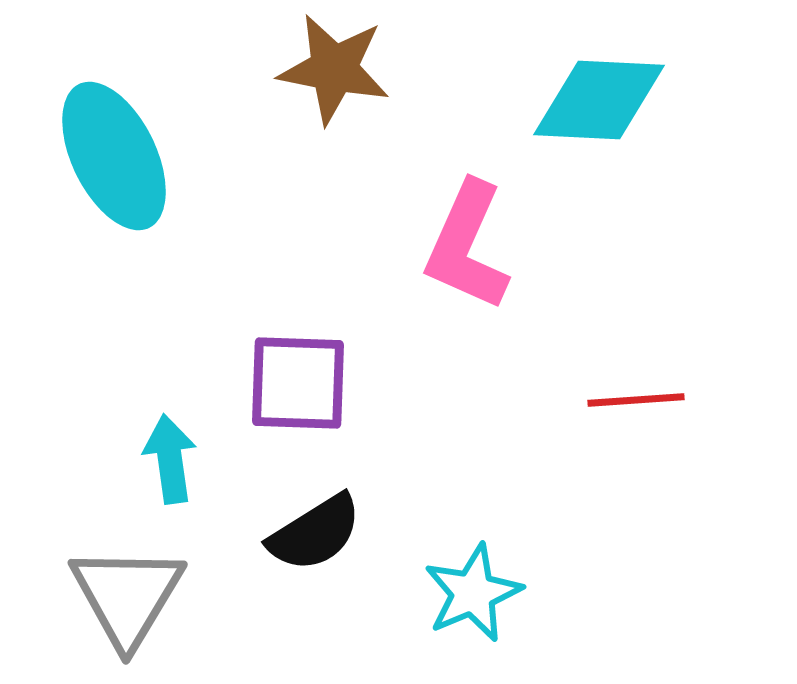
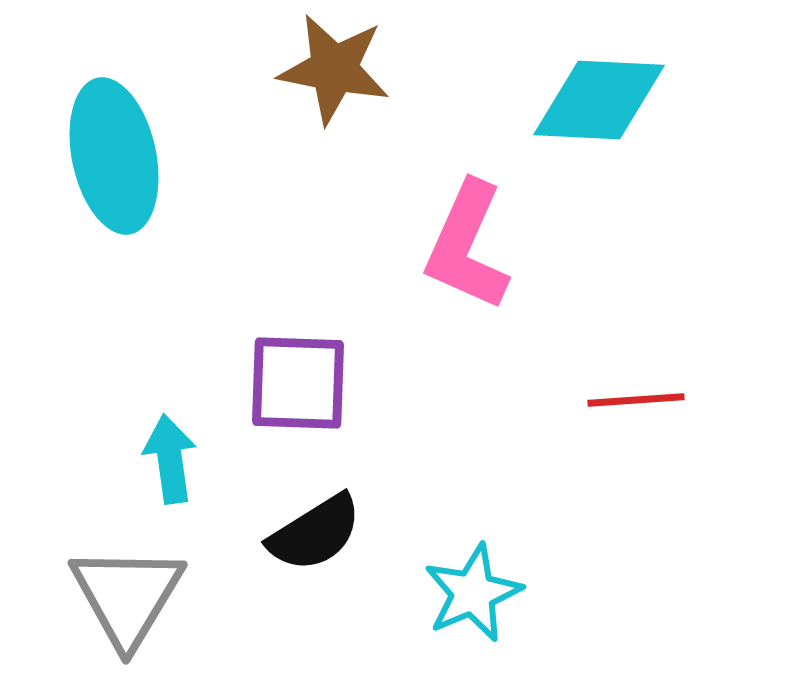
cyan ellipse: rotated 14 degrees clockwise
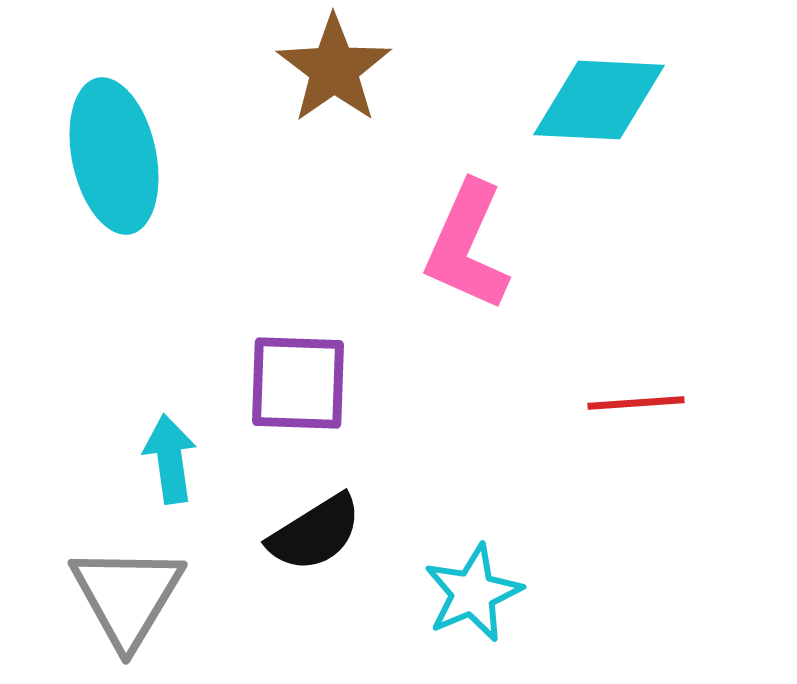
brown star: rotated 26 degrees clockwise
red line: moved 3 px down
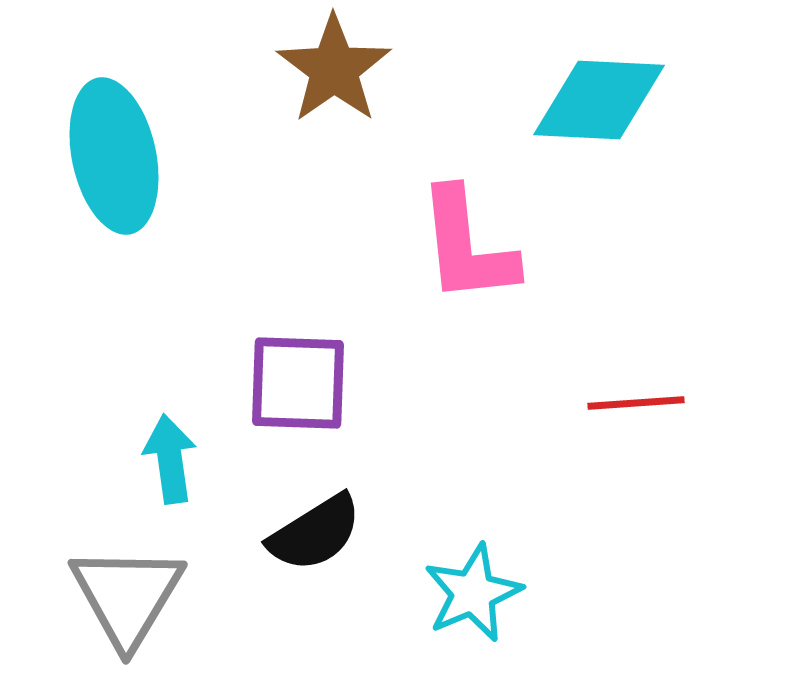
pink L-shape: rotated 30 degrees counterclockwise
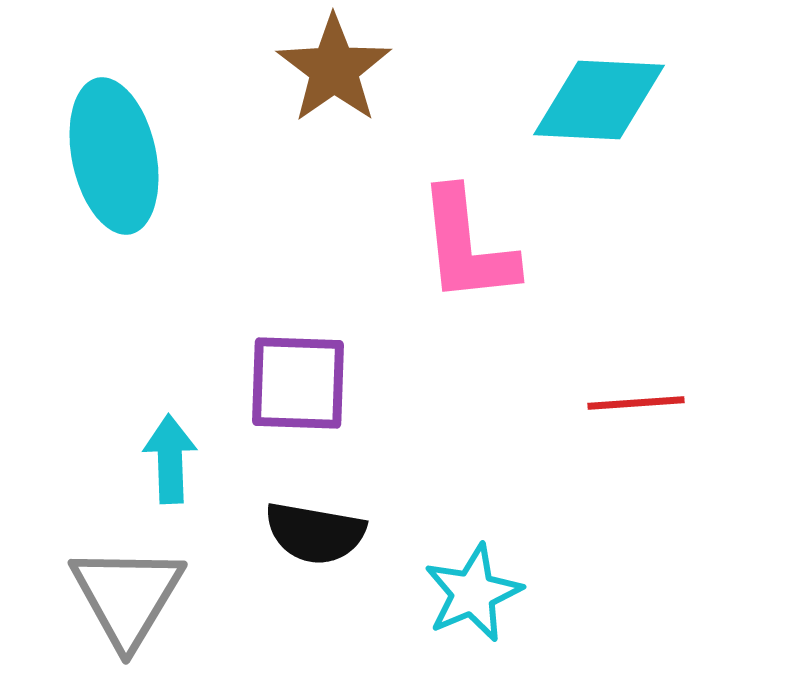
cyan arrow: rotated 6 degrees clockwise
black semicircle: rotated 42 degrees clockwise
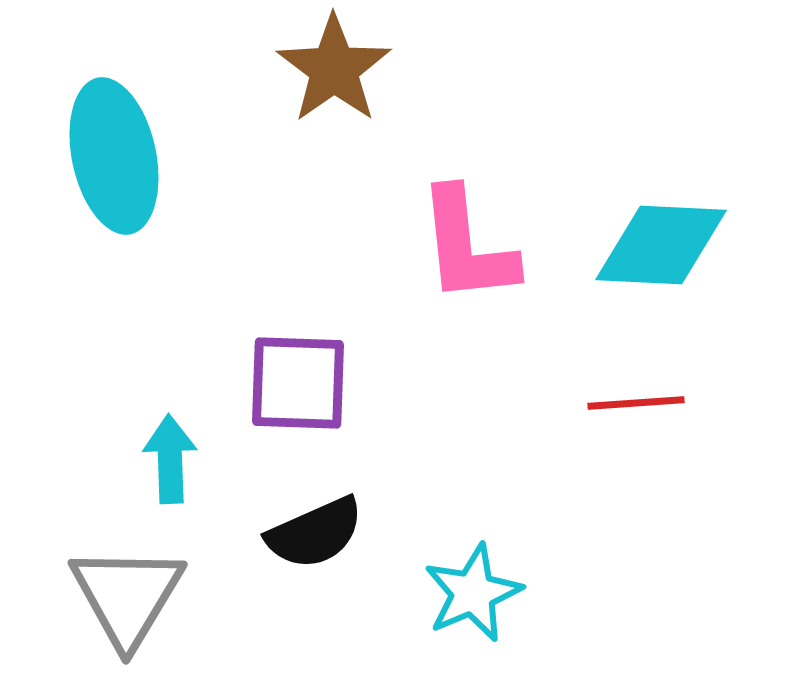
cyan diamond: moved 62 px right, 145 px down
black semicircle: rotated 34 degrees counterclockwise
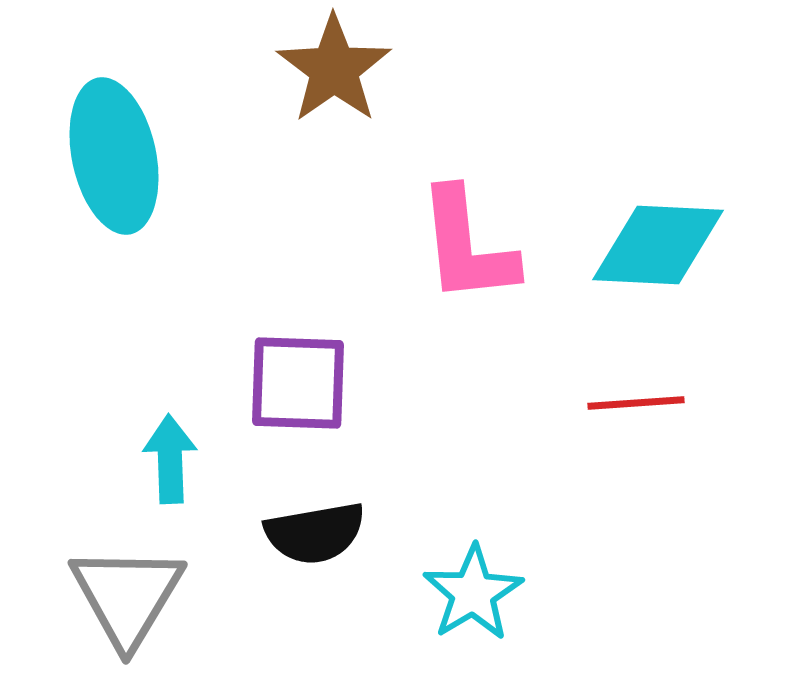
cyan diamond: moved 3 px left
black semicircle: rotated 14 degrees clockwise
cyan star: rotated 8 degrees counterclockwise
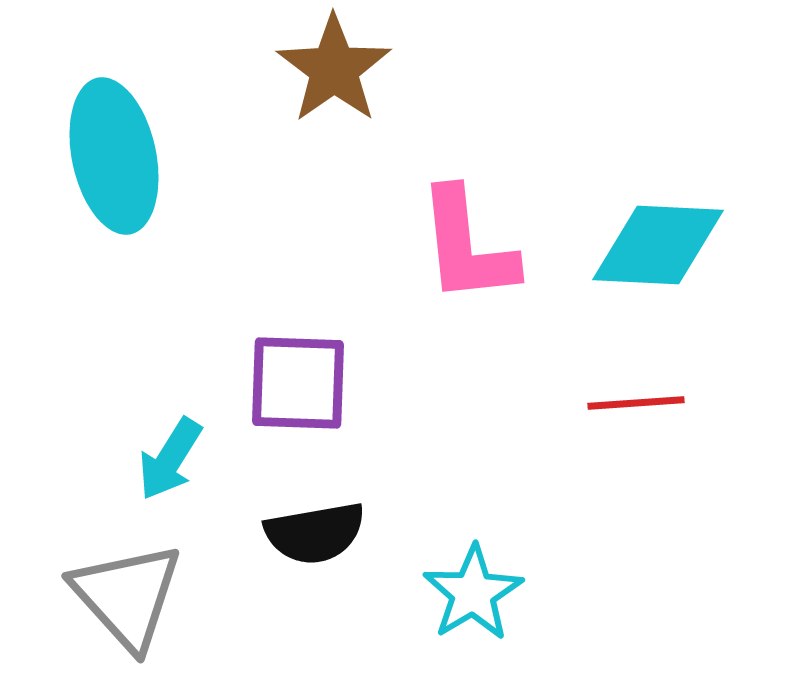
cyan arrow: rotated 146 degrees counterclockwise
gray triangle: rotated 13 degrees counterclockwise
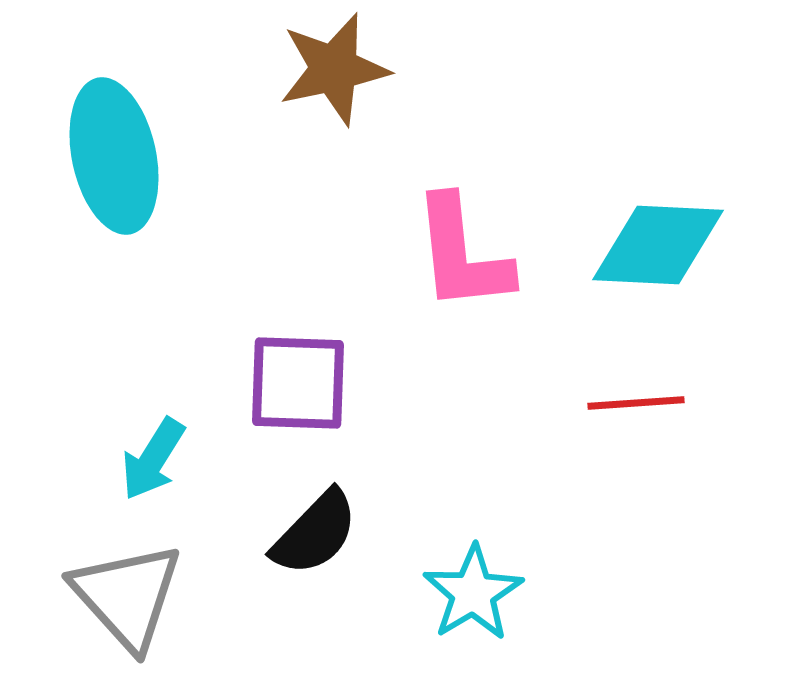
brown star: rotated 23 degrees clockwise
pink L-shape: moved 5 px left, 8 px down
cyan arrow: moved 17 px left
black semicircle: rotated 36 degrees counterclockwise
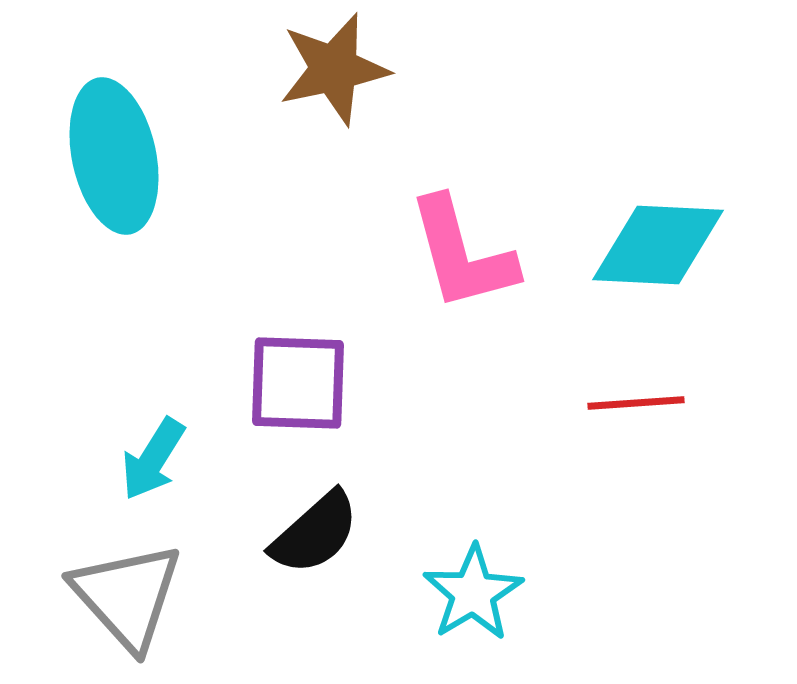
pink L-shape: rotated 9 degrees counterclockwise
black semicircle: rotated 4 degrees clockwise
